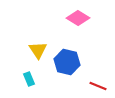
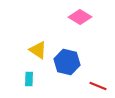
pink diamond: moved 2 px right, 1 px up
yellow triangle: rotated 24 degrees counterclockwise
cyan rectangle: rotated 24 degrees clockwise
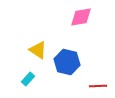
pink diamond: moved 1 px right; rotated 40 degrees counterclockwise
cyan rectangle: moved 1 px left; rotated 40 degrees clockwise
red line: rotated 24 degrees counterclockwise
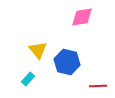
pink diamond: moved 1 px right
yellow triangle: rotated 18 degrees clockwise
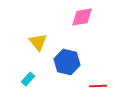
yellow triangle: moved 8 px up
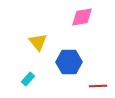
blue hexagon: moved 2 px right; rotated 15 degrees counterclockwise
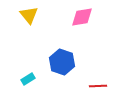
yellow triangle: moved 9 px left, 27 px up
blue hexagon: moved 7 px left; rotated 20 degrees clockwise
cyan rectangle: rotated 16 degrees clockwise
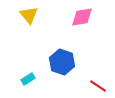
red line: rotated 36 degrees clockwise
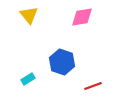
red line: moved 5 px left; rotated 54 degrees counterclockwise
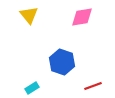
cyan rectangle: moved 4 px right, 9 px down
